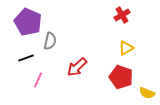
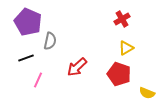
red cross: moved 4 px down
red pentagon: moved 2 px left, 3 px up
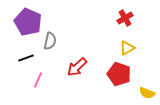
red cross: moved 3 px right, 1 px up
yellow triangle: moved 1 px right
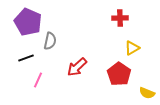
red cross: moved 5 px left; rotated 28 degrees clockwise
yellow triangle: moved 5 px right
red pentagon: rotated 15 degrees clockwise
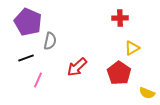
red pentagon: moved 1 px up
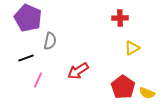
purple pentagon: moved 4 px up
red arrow: moved 1 px right, 4 px down; rotated 10 degrees clockwise
red pentagon: moved 4 px right, 14 px down
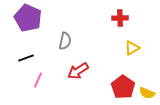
gray semicircle: moved 15 px right
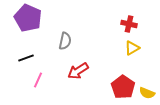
red cross: moved 9 px right, 6 px down; rotated 14 degrees clockwise
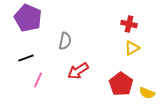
red pentagon: moved 2 px left, 3 px up
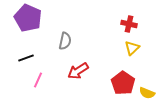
yellow triangle: rotated 14 degrees counterclockwise
red pentagon: moved 2 px right, 1 px up
